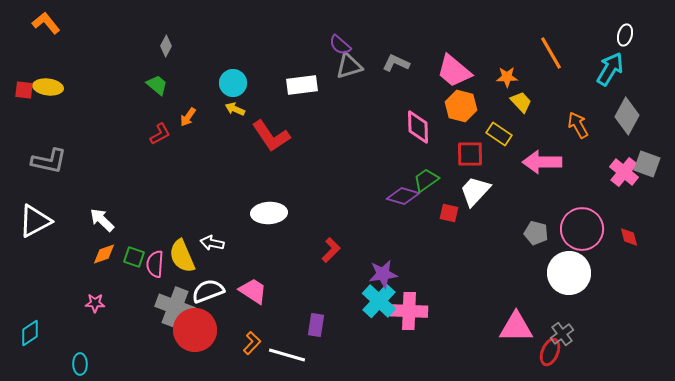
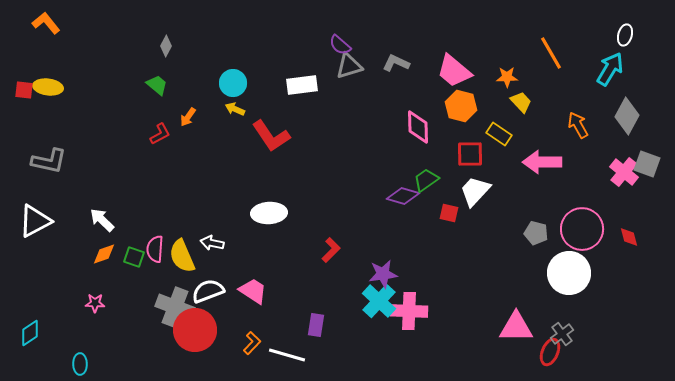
pink semicircle at (155, 264): moved 15 px up
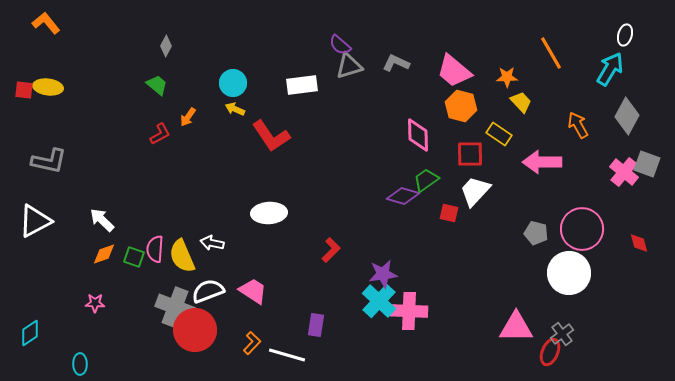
pink diamond at (418, 127): moved 8 px down
red diamond at (629, 237): moved 10 px right, 6 px down
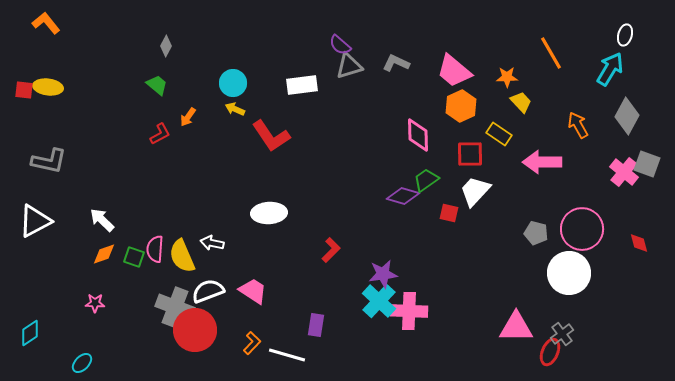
orange hexagon at (461, 106): rotated 20 degrees clockwise
cyan ellipse at (80, 364): moved 2 px right, 1 px up; rotated 45 degrees clockwise
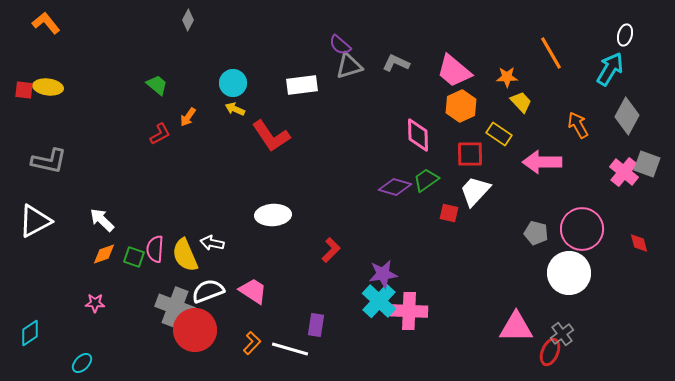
gray diamond at (166, 46): moved 22 px right, 26 px up
purple diamond at (403, 196): moved 8 px left, 9 px up
white ellipse at (269, 213): moved 4 px right, 2 px down
yellow semicircle at (182, 256): moved 3 px right, 1 px up
white line at (287, 355): moved 3 px right, 6 px up
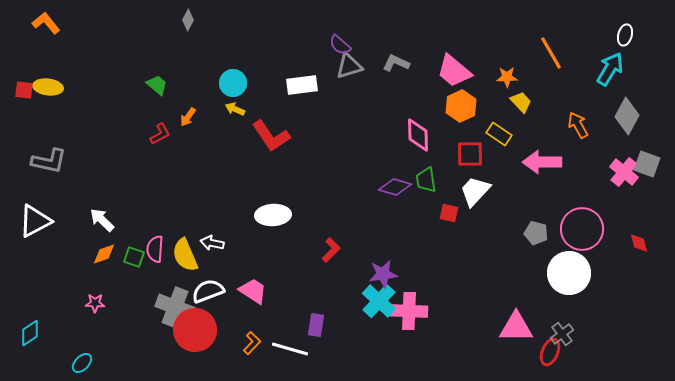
green trapezoid at (426, 180): rotated 64 degrees counterclockwise
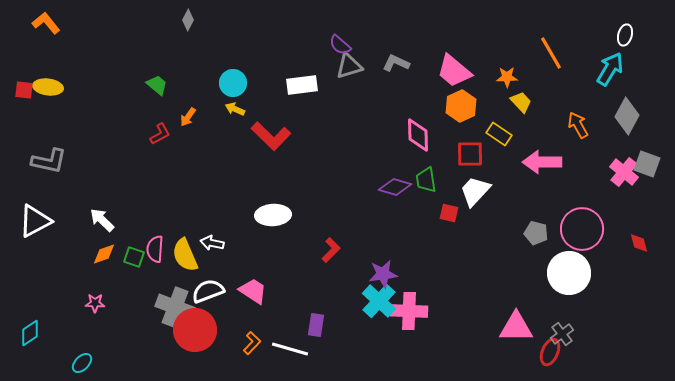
red L-shape at (271, 136): rotated 12 degrees counterclockwise
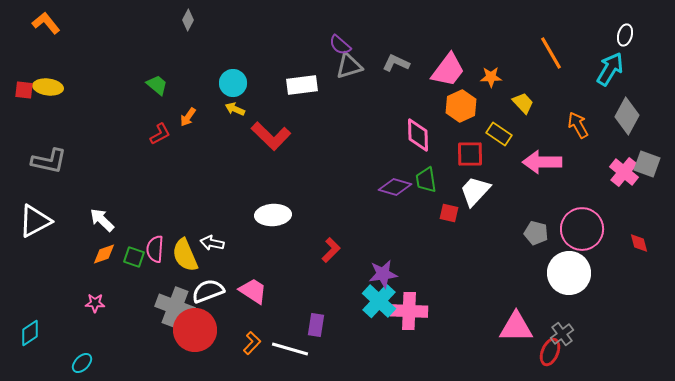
pink trapezoid at (454, 71): moved 6 px left, 1 px up; rotated 93 degrees counterclockwise
orange star at (507, 77): moved 16 px left
yellow trapezoid at (521, 102): moved 2 px right, 1 px down
